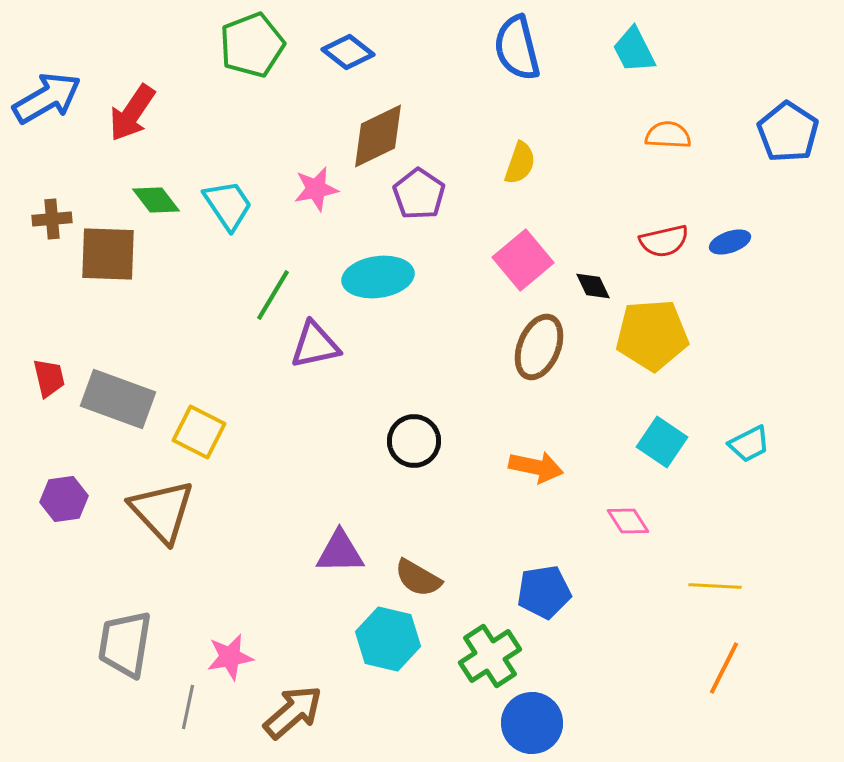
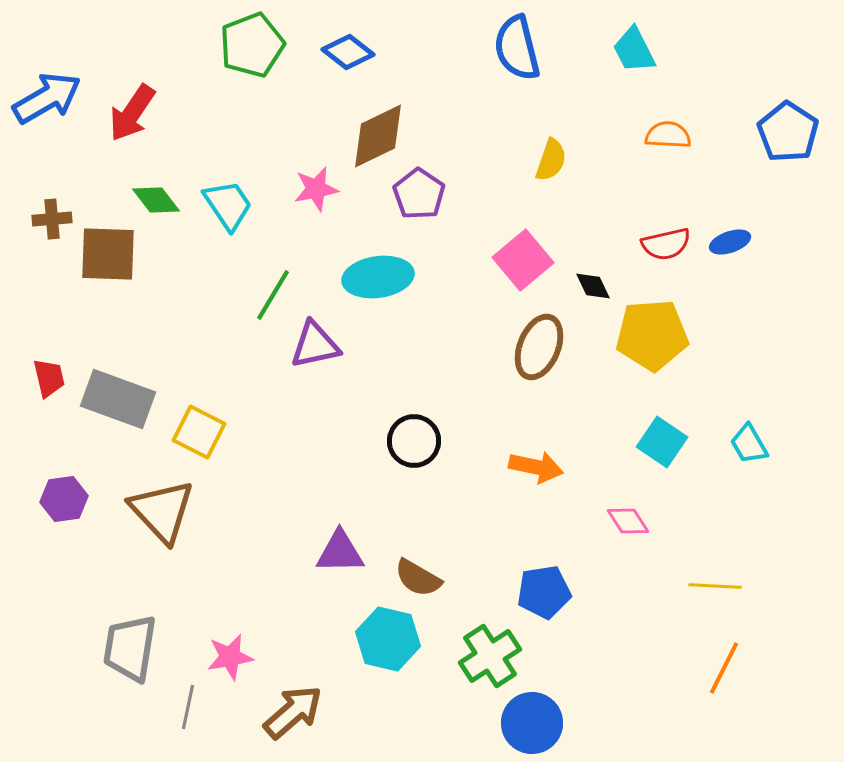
yellow semicircle at (520, 163): moved 31 px right, 3 px up
red semicircle at (664, 241): moved 2 px right, 3 px down
cyan trapezoid at (749, 444): rotated 87 degrees clockwise
gray trapezoid at (125, 644): moved 5 px right, 4 px down
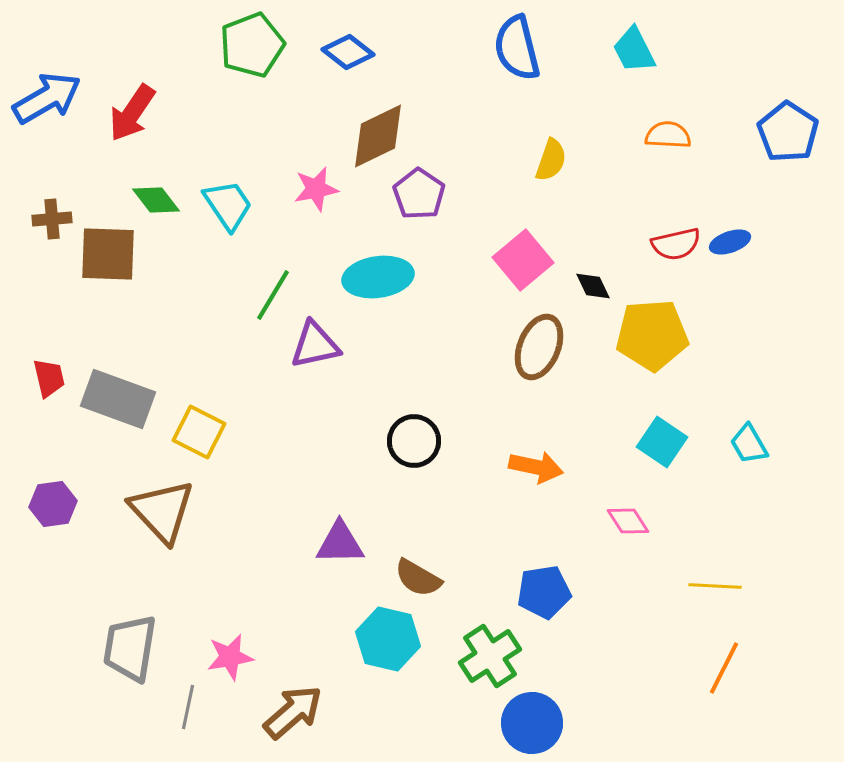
red semicircle at (666, 244): moved 10 px right
purple hexagon at (64, 499): moved 11 px left, 5 px down
purple triangle at (340, 552): moved 9 px up
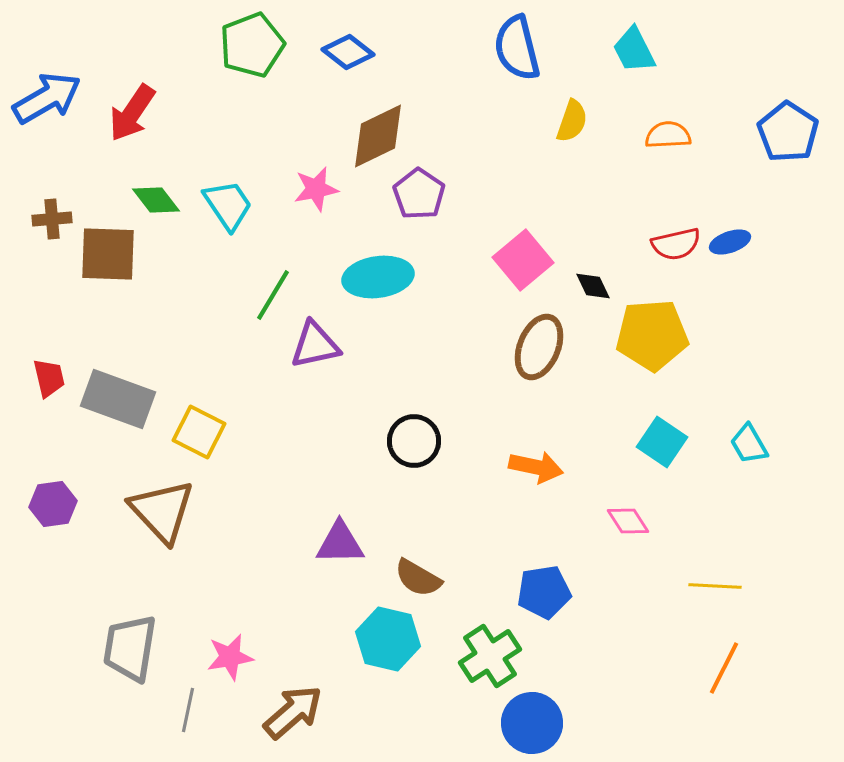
orange semicircle at (668, 135): rotated 6 degrees counterclockwise
yellow semicircle at (551, 160): moved 21 px right, 39 px up
gray line at (188, 707): moved 3 px down
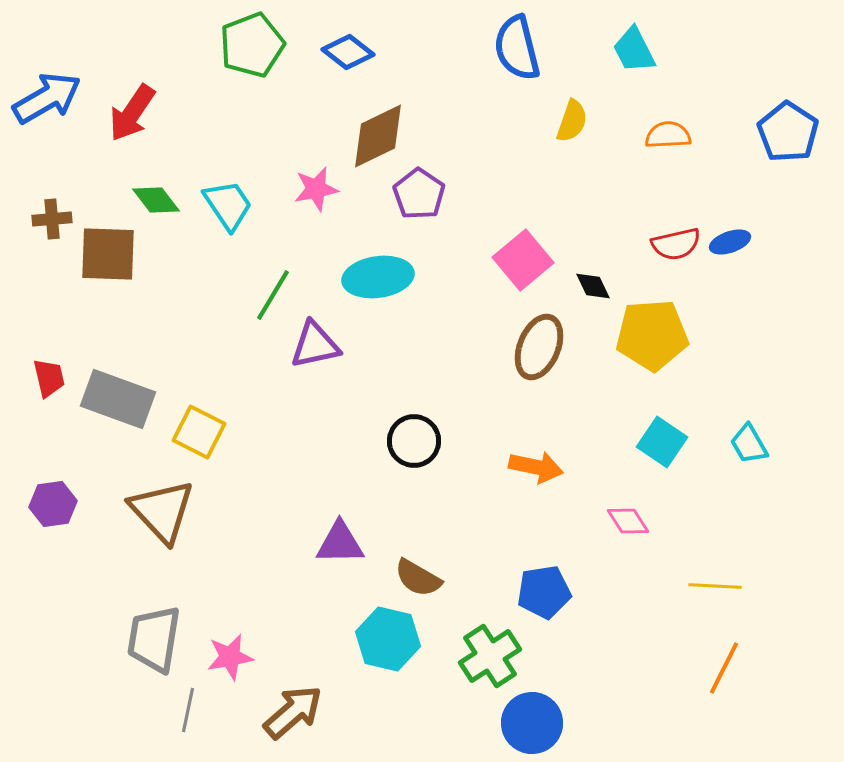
gray trapezoid at (130, 648): moved 24 px right, 9 px up
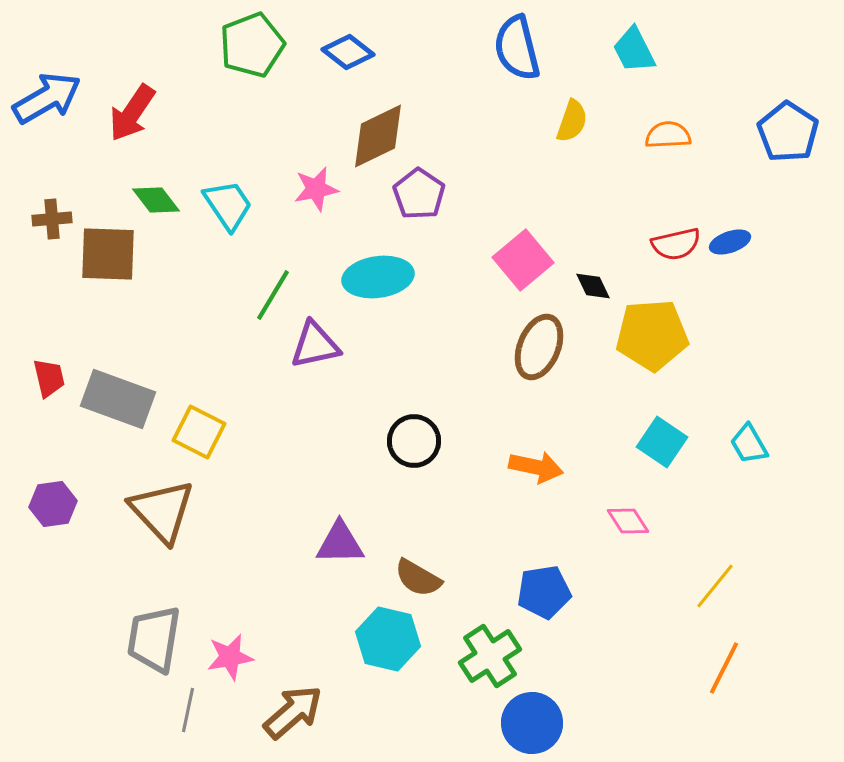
yellow line at (715, 586): rotated 54 degrees counterclockwise
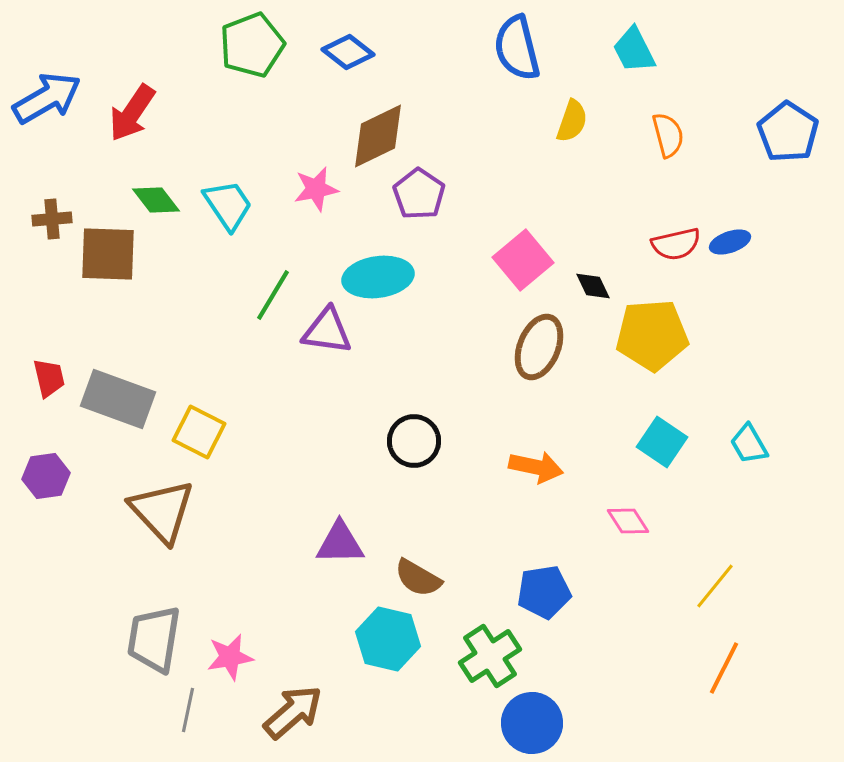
orange semicircle at (668, 135): rotated 78 degrees clockwise
purple triangle at (315, 345): moved 12 px right, 14 px up; rotated 20 degrees clockwise
purple hexagon at (53, 504): moved 7 px left, 28 px up
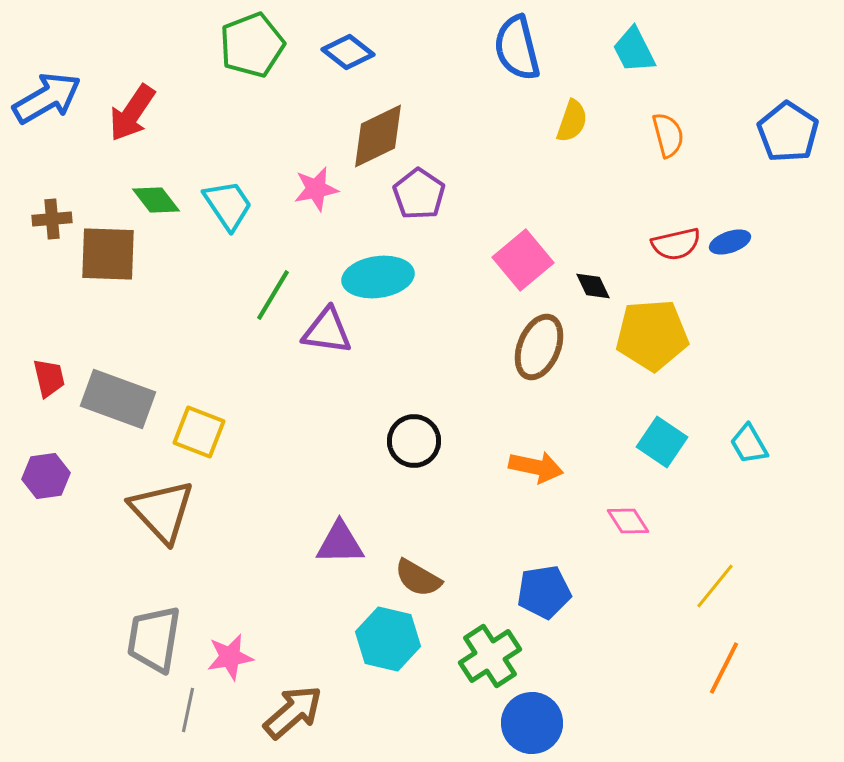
yellow square at (199, 432): rotated 6 degrees counterclockwise
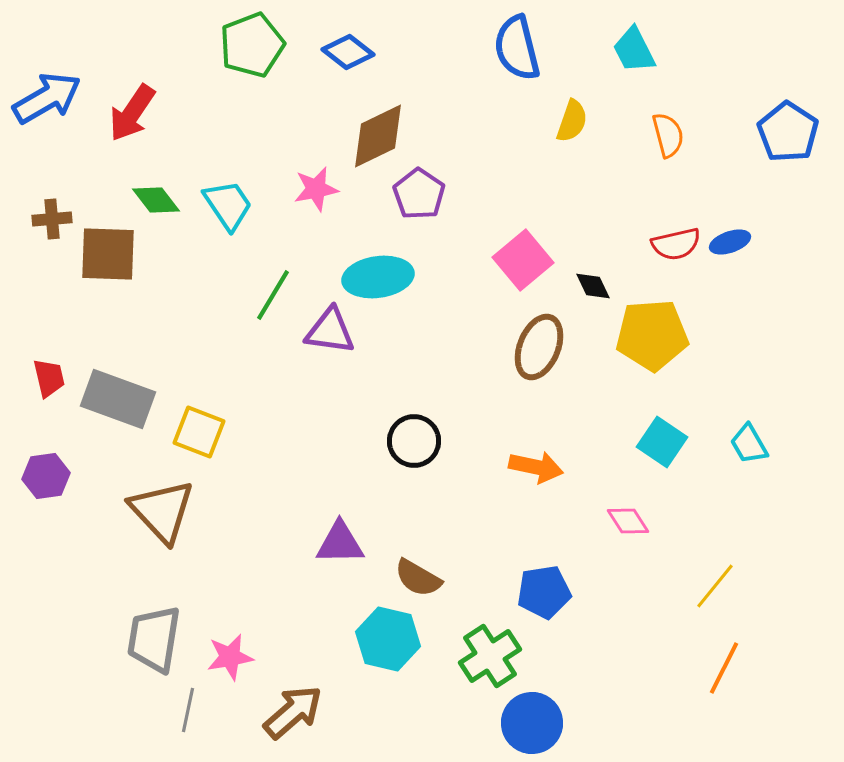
purple triangle at (327, 331): moved 3 px right
